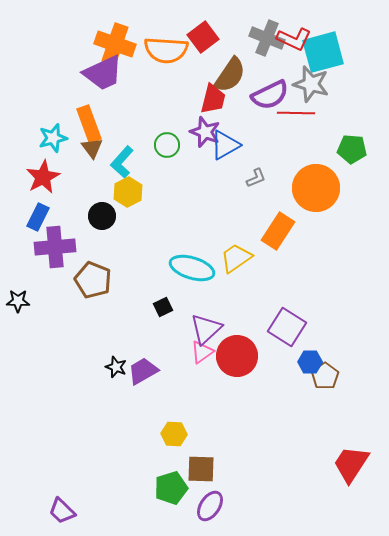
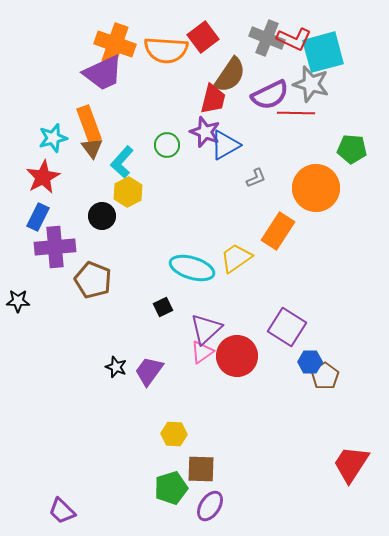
purple trapezoid at (143, 371): moved 6 px right; rotated 24 degrees counterclockwise
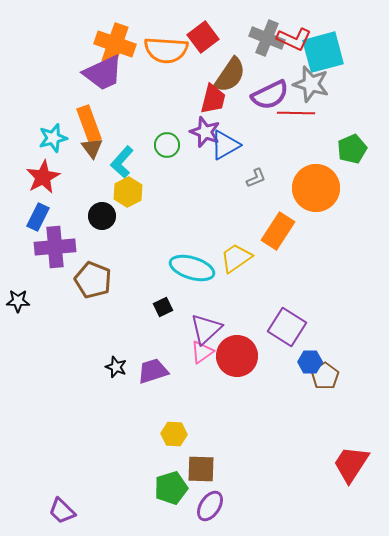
green pentagon at (352, 149): rotated 28 degrees counterclockwise
purple trapezoid at (149, 371): moved 4 px right; rotated 36 degrees clockwise
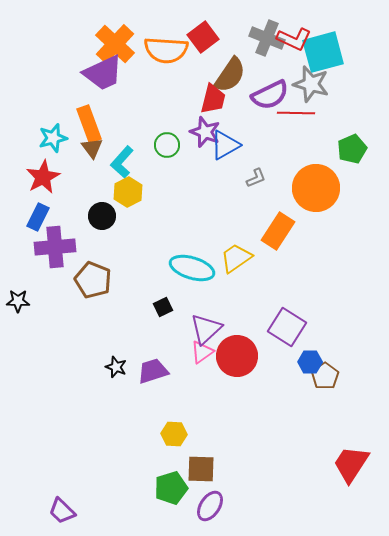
orange cross at (115, 44): rotated 24 degrees clockwise
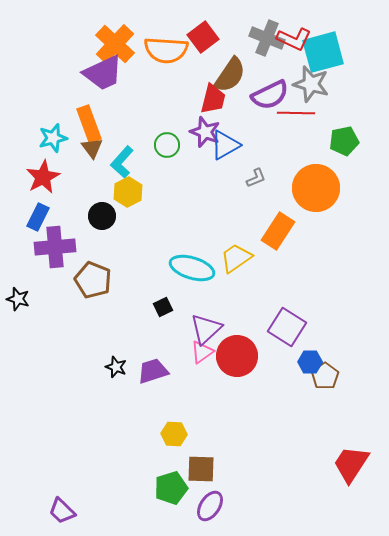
green pentagon at (352, 149): moved 8 px left, 8 px up; rotated 12 degrees clockwise
black star at (18, 301): moved 2 px up; rotated 15 degrees clockwise
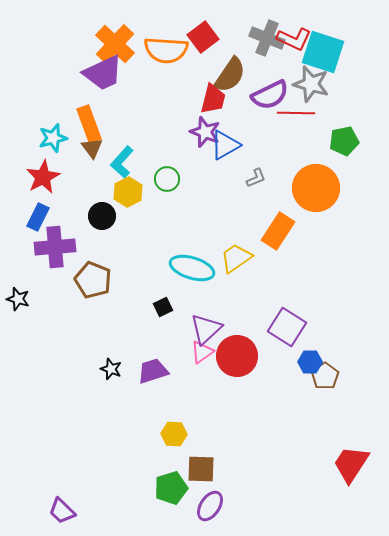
cyan square at (323, 52): rotated 33 degrees clockwise
green circle at (167, 145): moved 34 px down
black star at (116, 367): moved 5 px left, 2 px down
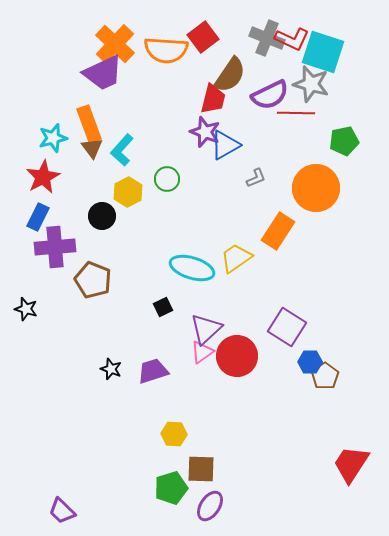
red L-shape at (294, 39): moved 2 px left
cyan L-shape at (122, 162): moved 12 px up
black star at (18, 299): moved 8 px right, 10 px down
